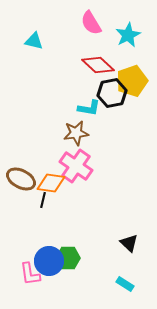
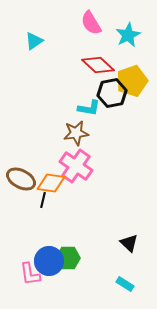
cyan triangle: rotated 48 degrees counterclockwise
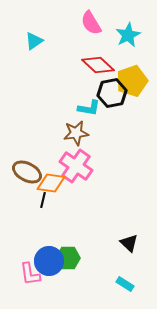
brown ellipse: moved 6 px right, 7 px up
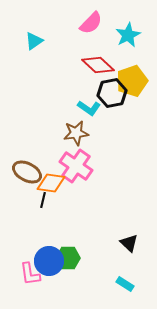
pink semicircle: rotated 105 degrees counterclockwise
cyan L-shape: rotated 25 degrees clockwise
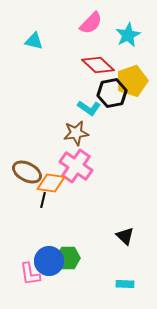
cyan triangle: rotated 48 degrees clockwise
black triangle: moved 4 px left, 7 px up
cyan rectangle: rotated 30 degrees counterclockwise
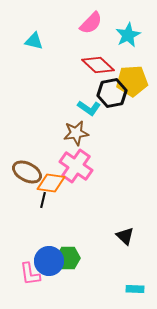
yellow pentagon: rotated 16 degrees clockwise
cyan rectangle: moved 10 px right, 5 px down
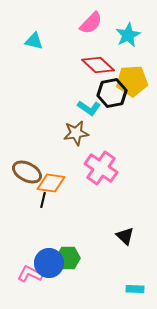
pink cross: moved 25 px right, 2 px down
blue circle: moved 2 px down
pink L-shape: rotated 125 degrees clockwise
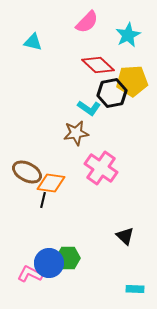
pink semicircle: moved 4 px left, 1 px up
cyan triangle: moved 1 px left, 1 px down
